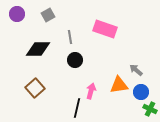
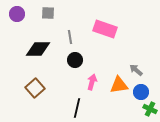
gray square: moved 2 px up; rotated 32 degrees clockwise
pink arrow: moved 1 px right, 9 px up
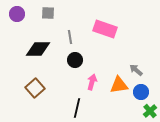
green cross: moved 2 px down; rotated 24 degrees clockwise
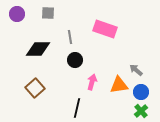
green cross: moved 9 px left
